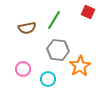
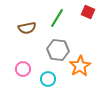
green line: moved 3 px right, 2 px up
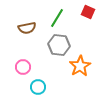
gray hexagon: moved 1 px right, 5 px up
pink circle: moved 2 px up
cyan circle: moved 10 px left, 8 px down
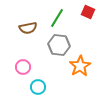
brown semicircle: moved 1 px right
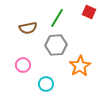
red square: moved 1 px right
gray hexagon: moved 3 px left; rotated 10 degrees counterclockwise
pink circle: moved 2 px up
cyan circle: moved 8 px right, 3 px up
